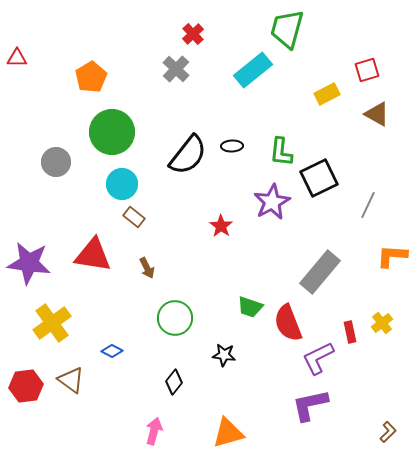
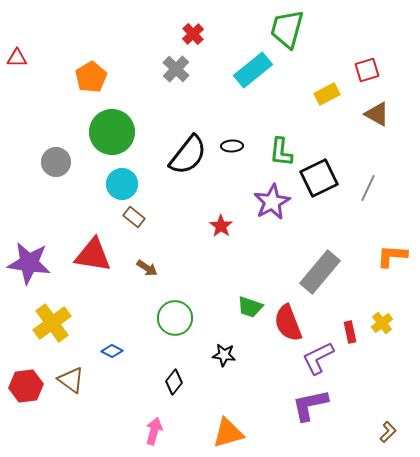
gray line at (368, 205): moved 17 px up
brown arrow at (147, 268): rotated 30 degrees counterclockwise
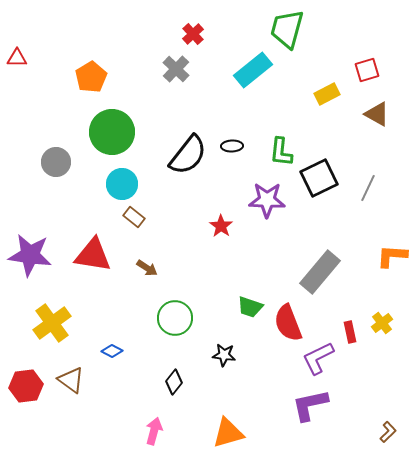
purple star at (272, 202): moved 5 px left, 2 px up; rotated 30 degrees clockwise
purple star at (29, 263): moved 1 px right, 8 px up
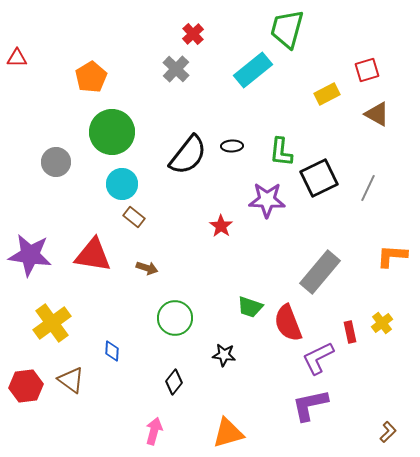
brown arrow at (147, 268): rotated 15 degrees counterclockwise
blue diamond at (112, 351): rotated 65 degrees clockwise
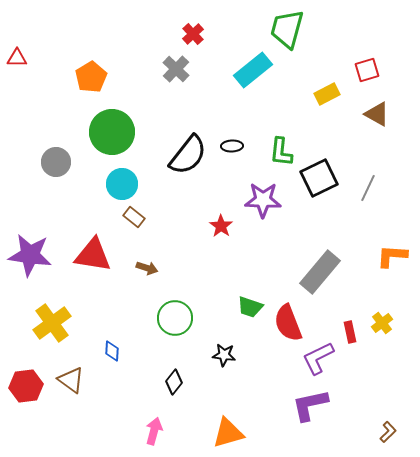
purple star at (267, 200): moved 4 px left
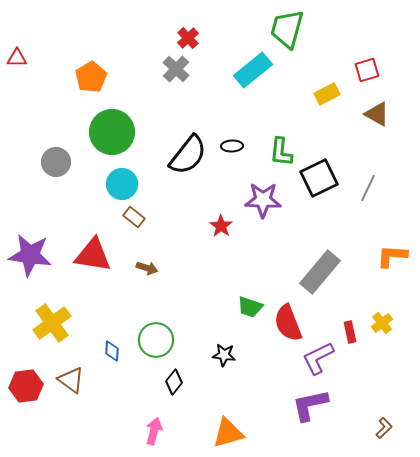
red cross at (193, 34): moved 5 px left, 4 px down
green circle at (175, 318): moved 19 px left, 22 px down
brown L-shape at (388, 432): moved 4 px left, 4 px up
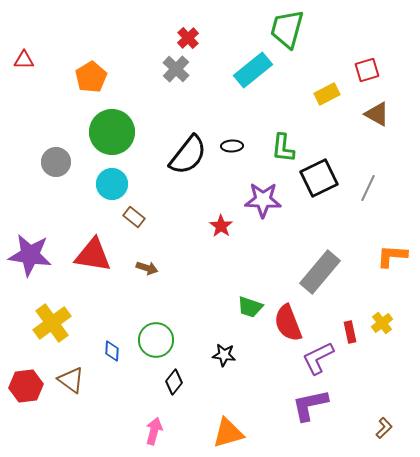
red triangle at (17, 58): moved 7 px right, 2 px down
green L-shape at (281, 152): moved 2 px right, 4 px up
cyan circle at (122, 184): moved 10 px left
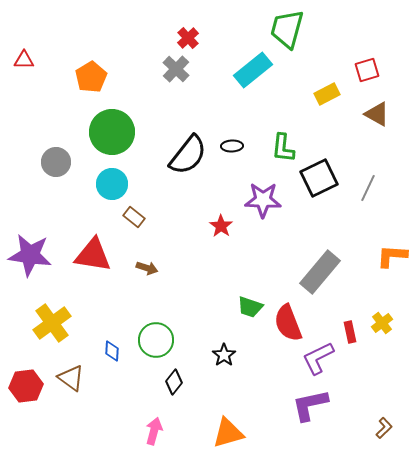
black star at (224, 355): rotated 30 degrees clockwise
brown triangle at (71, 380): moved 2 px up
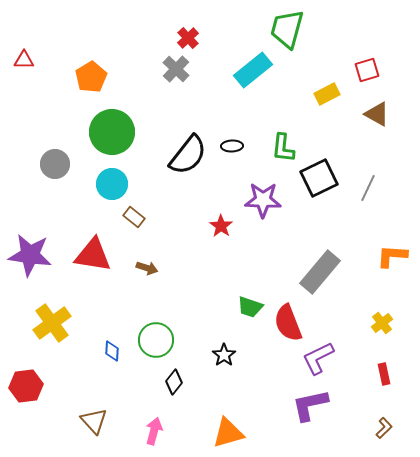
gray circle at (56, 162): moved 1 px left, 2 px down
red rectangle at (350, 332): moved 34 px right, 42 px down
brown triangle at (71, 378): moved 23 px right, 43 px down; rotated 12 degrees clockwise
